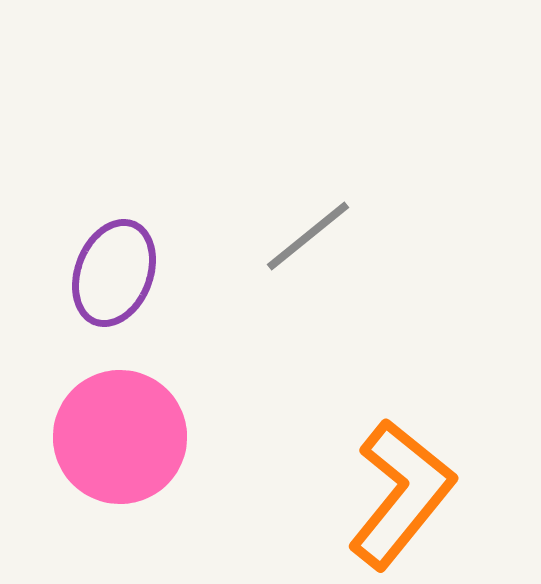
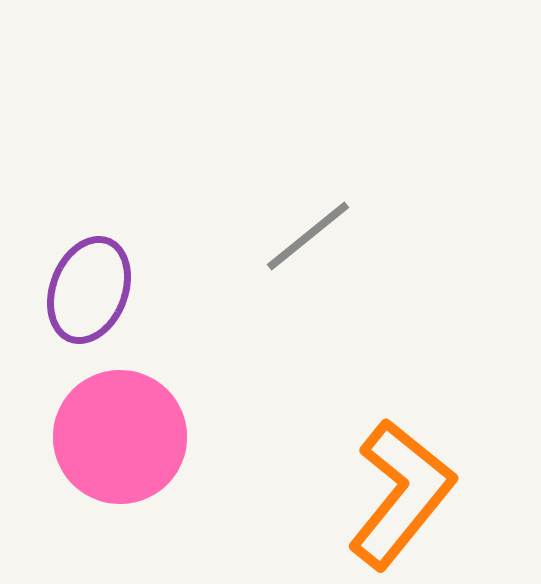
purple ellipse: moved 25 px left, 17 px down
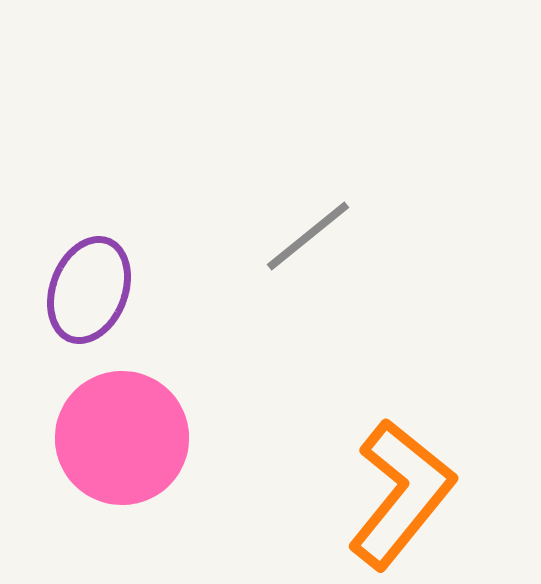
pink circle: moved 2 px right, 1 px down
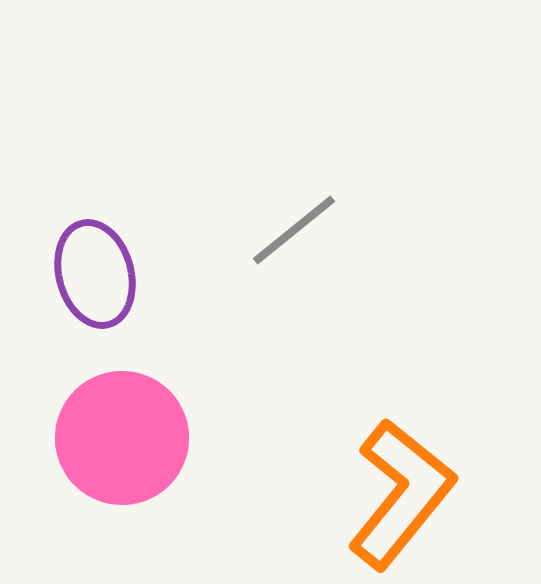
gray line: moved 14 px left, 6 px up
purple ellipse: moved 6 px right, 16 px up; rotated 36 degrees counterclockwise
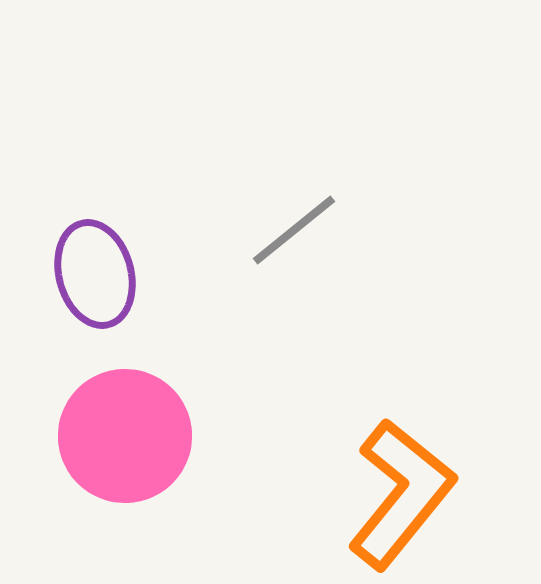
pink circle: moved 3 px right, 2 px up
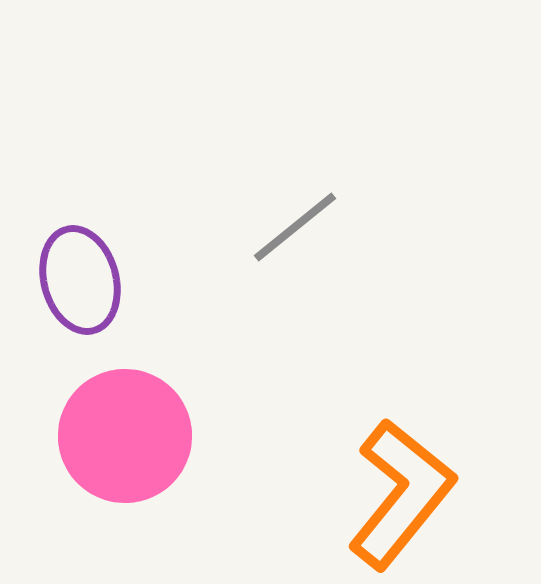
gray line: moved 1 px right, 3 px up
purple ellipse: moved 15 px left, 6 px down
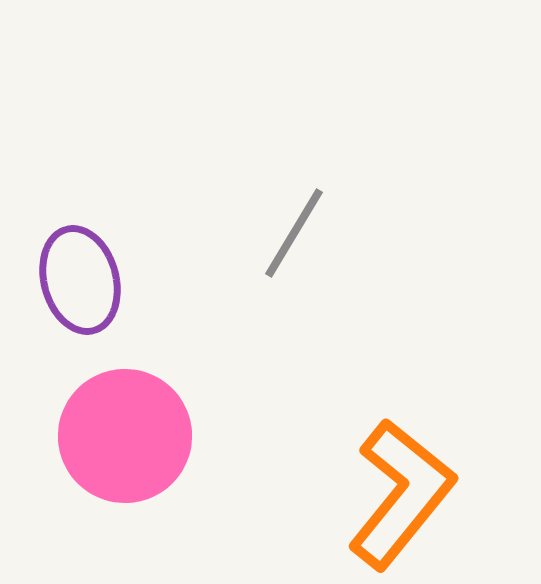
gray line: moved 1 px left, 6 px down; rotated 20 degrees counterclockwise
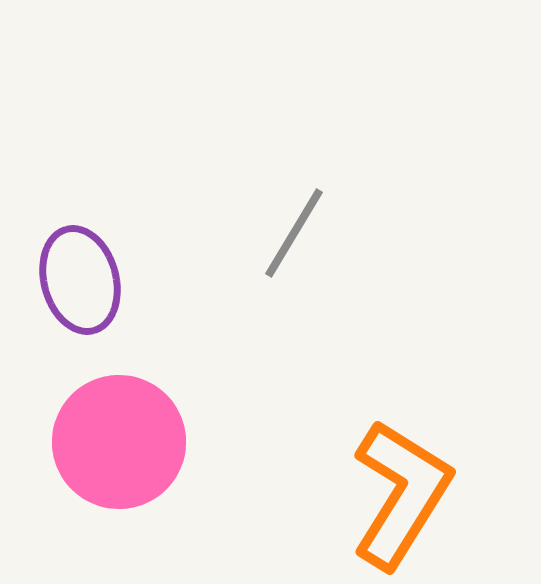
pink circle: moved 6 px left, 6 px down
orange L-shape: rotated 7 degrees counterclockwise
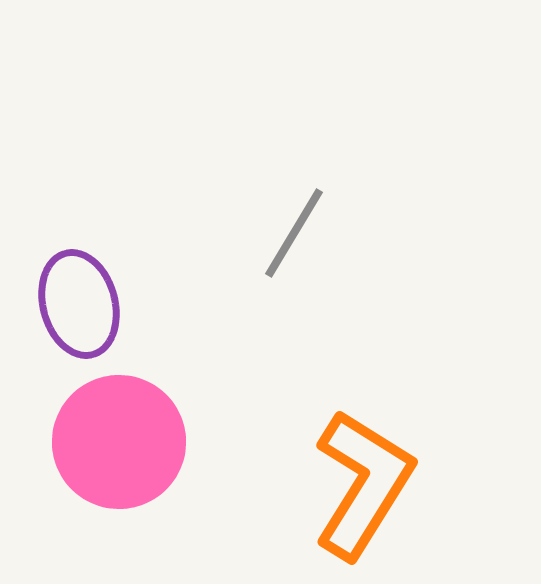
purple ellipse: moved 1 px left, 24 px down
orange L-shape: moved 38 px left, 10 px up
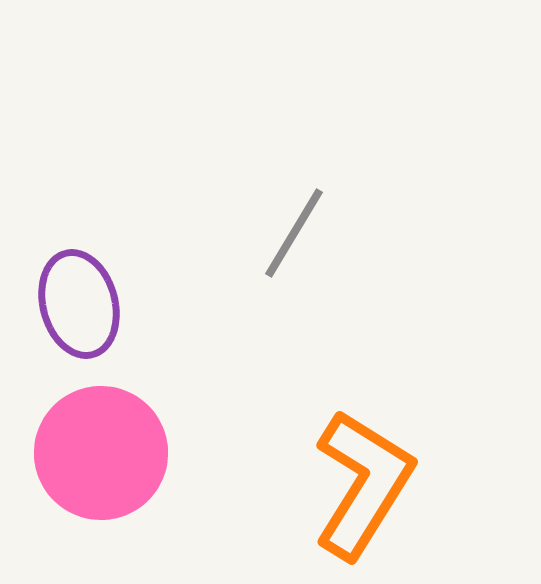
pink circle: moved 18 px left, 11 px down
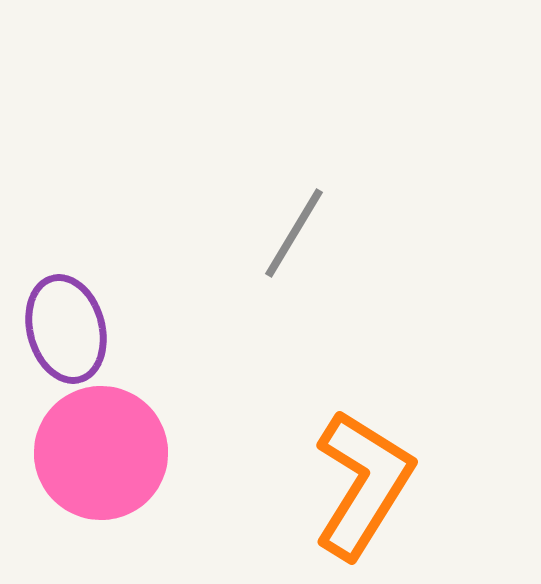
purple ellipse: moved 13 px left, 25 px down
